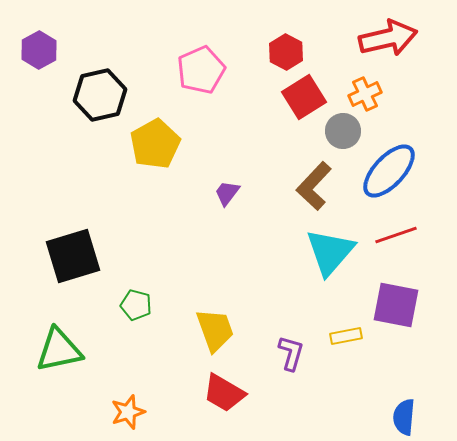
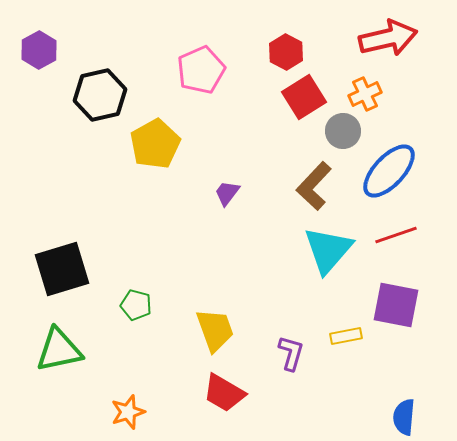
cyan triangle: moved 2 px left, 2 px up
black square: moved 11 px left, 13 px down
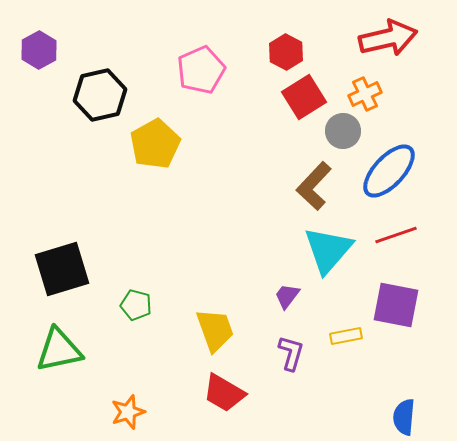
purple trapezoid: moved 60 px right, 103 px down
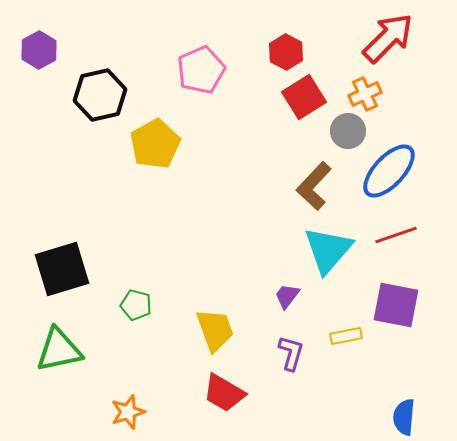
red arrow: rotated 32 degrees counterclockwise
gray circle: moved 5 px right
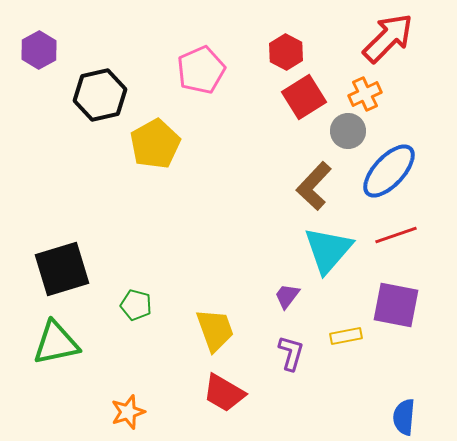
green triangle: moved 3 px left, 7 px up
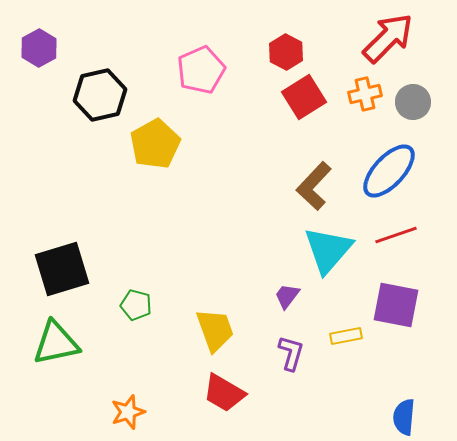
purple hexagon: moved 2 px up
orange cross: rotated 12 degrees clockwise
gray circle: moved 65 px right, 29 px up
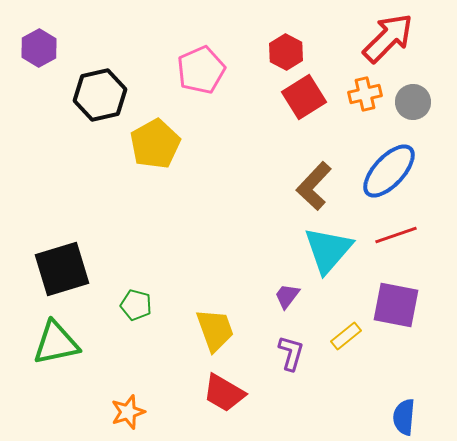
yellow rectangle: rotated 28 degrees counterclockwise
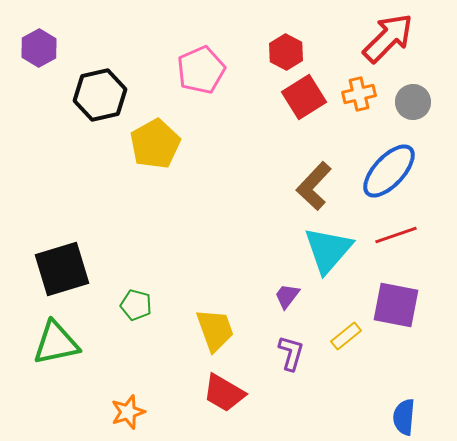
orange cross: moved 6 px left
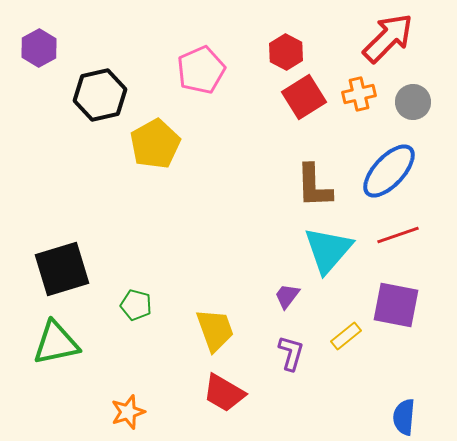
brown L-shape: rotated 45 degrees counterclockwise
red line: moved 2 px right
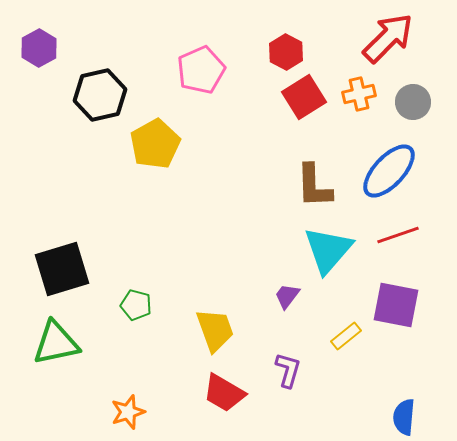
purple L-shape: moved 3 px left, 17 px down
